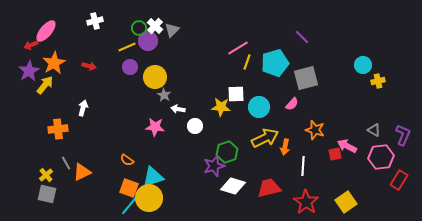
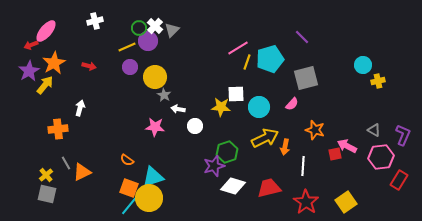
cyan pentagon at (275, 63): moved 5 px left, 4 px up
white arrow at (83, 108): moved 3 px left
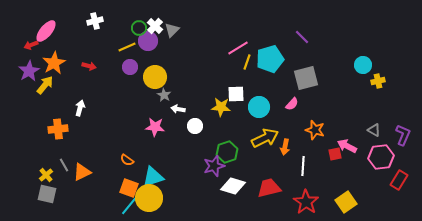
gray line at (66, 163): moved 2 px left, 2 px down
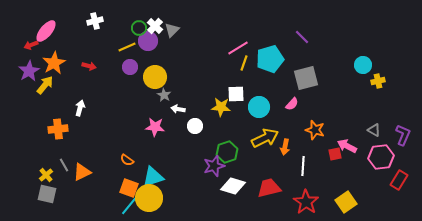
yellow line at (247, 62): moved 3 px left, 1 px down
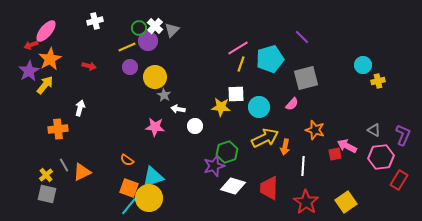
orange star at (54, 63): moved 4 px left, 4 px up
yellow line at (244, 63): moved 3 px left, 1 px down
red trapezoid at (269, 188): rotated 75 degrees counterclockwise
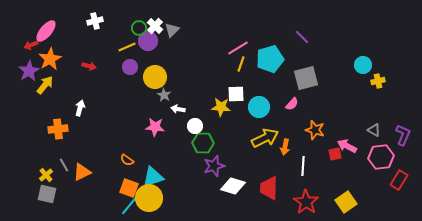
green hexagon at (227, 152): moved 24 px left, 9 px up; rotated 20 degrees clockwise
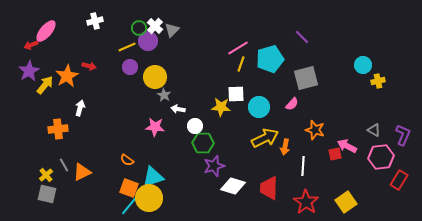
orange star at (50, 59): moved 17 px right, 17 px down
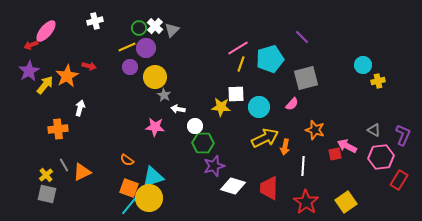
purple circle at (148, 41): moved 2 px left, 7 px down
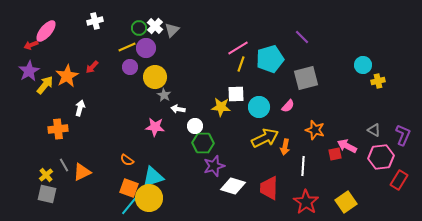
red arrow at (89, 66): moved 3 px right, 1 px down; rotated 120 degrees clockwise
pink semicircle at (292, 104): moved 4 px left, 2 px down
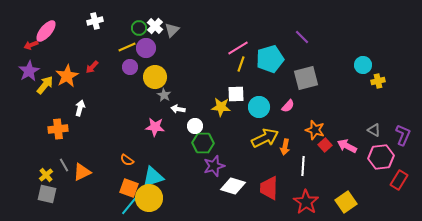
red square at (335, 154): moved 10 px left, 9 px up; rotated 32 degrees counterclockwise
